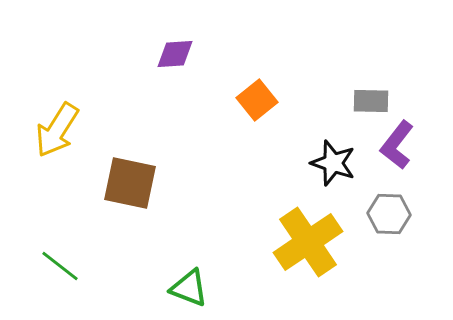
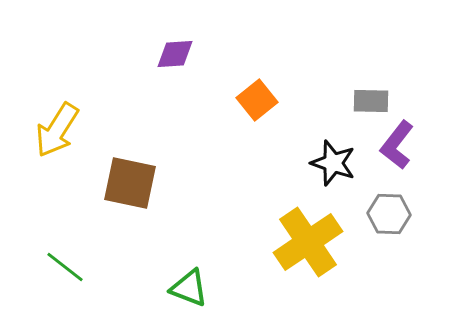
green line: moved 5 px right, 1 px down
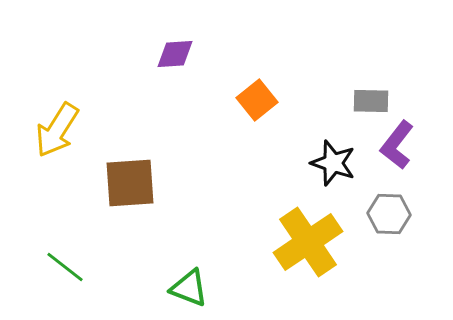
brown square: rotated 16 degrees counterclockwise
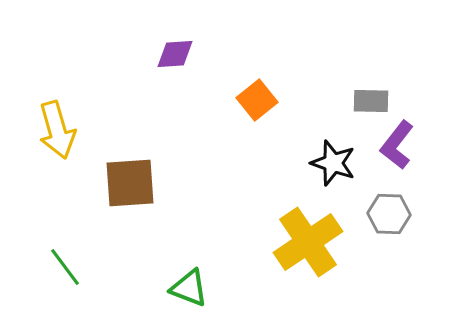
yellow arrow: rotated 48 degrees counterclockwise
green line: rotated 15 degrees clockwise
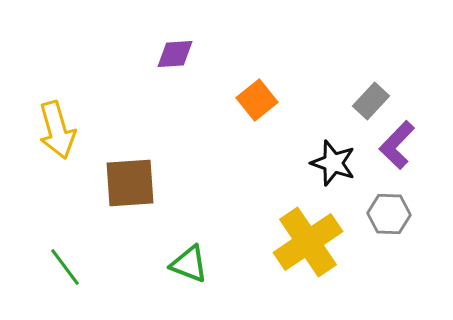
gray rectangle: rotated 48 degrees counterclockwise
purple L-shape: rotated 6 degrees clockwise
green triangle: moved 24 px up
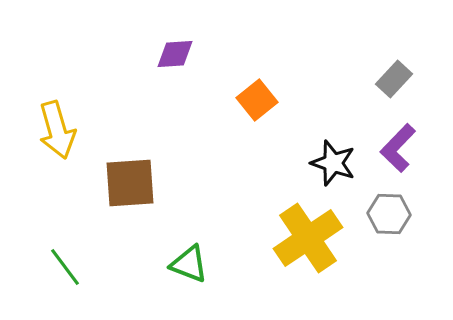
gray rectangle: moved 23 px right, 22 px up
purple L-shape: moved 1 px right, 3 px down
yellow cross: moved 4 px up
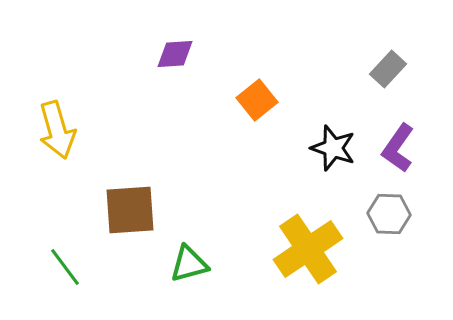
gray rectangle: moved 6 px left, 10 px up
purple L-shape: rotated 9 degrees counterclockwise
black star: moved 15 px up
brown square: moved 27 px down
yellow cross: moved 11 px down
green triangle: rotated 36 degrees counterclockwise
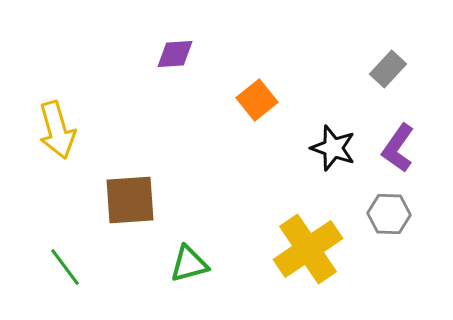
brown square: moved 10 px up
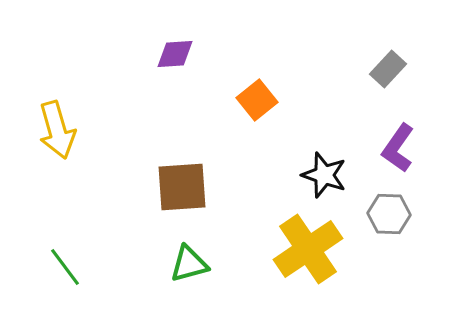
black star: moved 9 px left, 27 px down
brown square: moved 52 px right, 13 px up
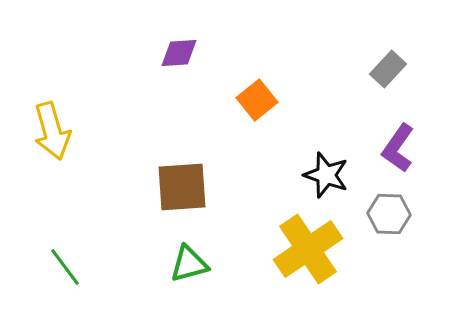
purple diamond: moved 4 px right, 1 px up
yellow arrow: moved 5 px left, 1 px down
black star: moved 2 px right
